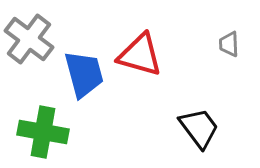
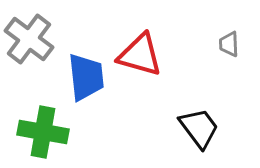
blue trapezoid: moved 2 px right, 3 px down; rotated 9 degrees clockwise
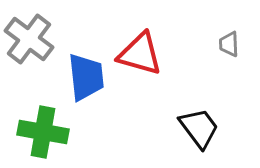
red triangle: moved 1 px up
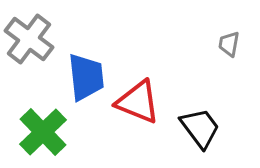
gray trapezoid: rotated 12 degrees clockwise
red triangle: moved 2 px left, 48 px down; rotated 6 degrees clockwise
black trapezoid: moved 1 px right
green cross: rotated 36 degrees clockwise
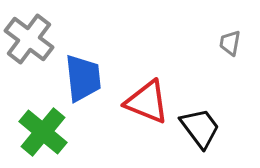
gray trapezoid: moved 1 px right, 1 px up
blue trapezoid: moved 3 px left, 1 px down
red triangle: moved 9 px right
green cross: rotated 6 degrees counterclockwise
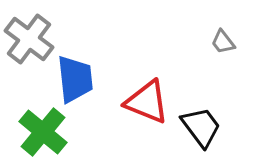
gray trapezoid: moved 7 px left, 1 px up; rotated 48 degrees counterclockwise
blue trapezoid: moved 8 px left, 1 px down
black trapezoid: moved 1 px right, 1 px up
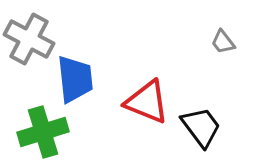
gray cross: rotated 9 degrees counterclockwise
green cross: rotated 33 degrees clockwise
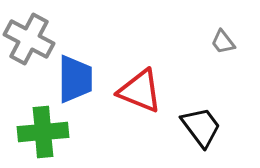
blue trapezoid: rotated 6 degrees clockwise
red triangle: moved 7 px left, 11 px up
green cross: rotated 12 degrees clockwise
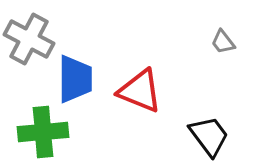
black trapezoid: moved 8 px right, 9 px down
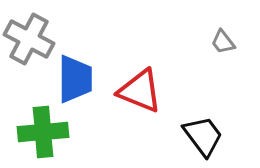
black trapezoid: moved 6 px left
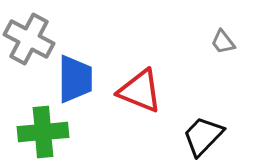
black trapezoid: rotated 99 degrees counterclockwise
